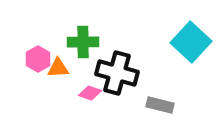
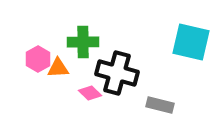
cyan square: rotated 30 degrees counterclockwise
pink diamond: rotated 25 degrees clockwise
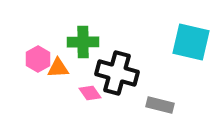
pink diamond: rotated 10 degrees clockwise
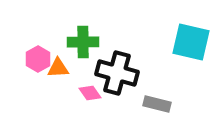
gray rectangle: moved 3 px left, 1 px up
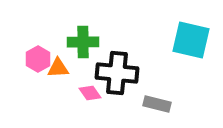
cyan square: moved 2 px up
black cross: rotated 9 degrees counterclockwise
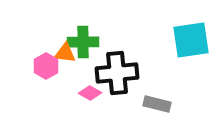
cyan square: rotated 21 degrees counterclockwise
pink hexagon: moved 8 px right, 7 px down
orange triangle: moved 7 px right, 15 px up; rotated 10 degrees clockwise
black cross: rotated 12 degrees counterclockwise
pink diamond: rotated 25 degrees counterclockwise
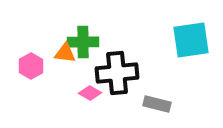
pink hexagon: moved 15 px left
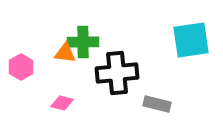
pink hexagon: moved 10 px left, 1 px down
pink diamond: moved 28 px left, 10 px down; rotated 15 degrees counterclockwise
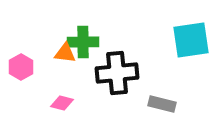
gray rectangle: moved 5 px right
